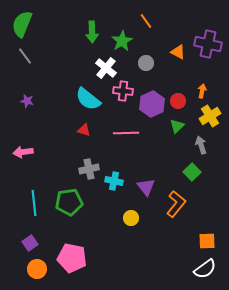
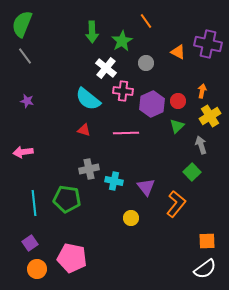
green pentagon: moved 2 px left, 3 px up; rotated 16 degrees clockwise
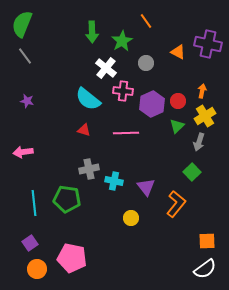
yellow cross: moved 5 px left
gray arrow: moved 2 px left, 3 px up; rotated 144 degrees counterclockwise
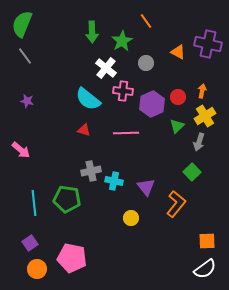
red circle: moved 4 px up
pink arrow: moved 2 px left, 2 px up; rotated 132 degrees counterclockwise
gray cross: moved 2 px right, 2 px down
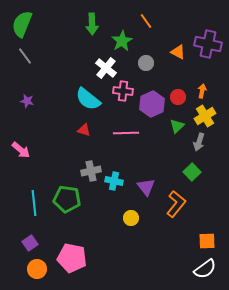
green arrow: moved 8 px up
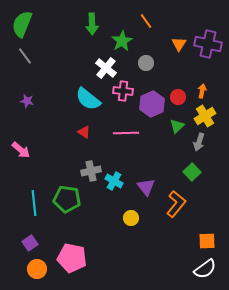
orange triangle: moved 1 px right, 8 px up; rotated 35 degrees clockwise
red triangle: moved 2 px down; rotated 16 degrees clockwise
cyan cross: rotated 18 degrees clockwise
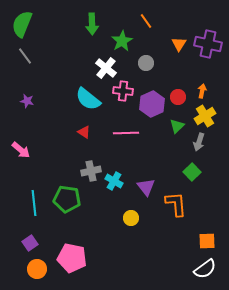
orange L-shape: rotated 44 degrees counterclockwise
